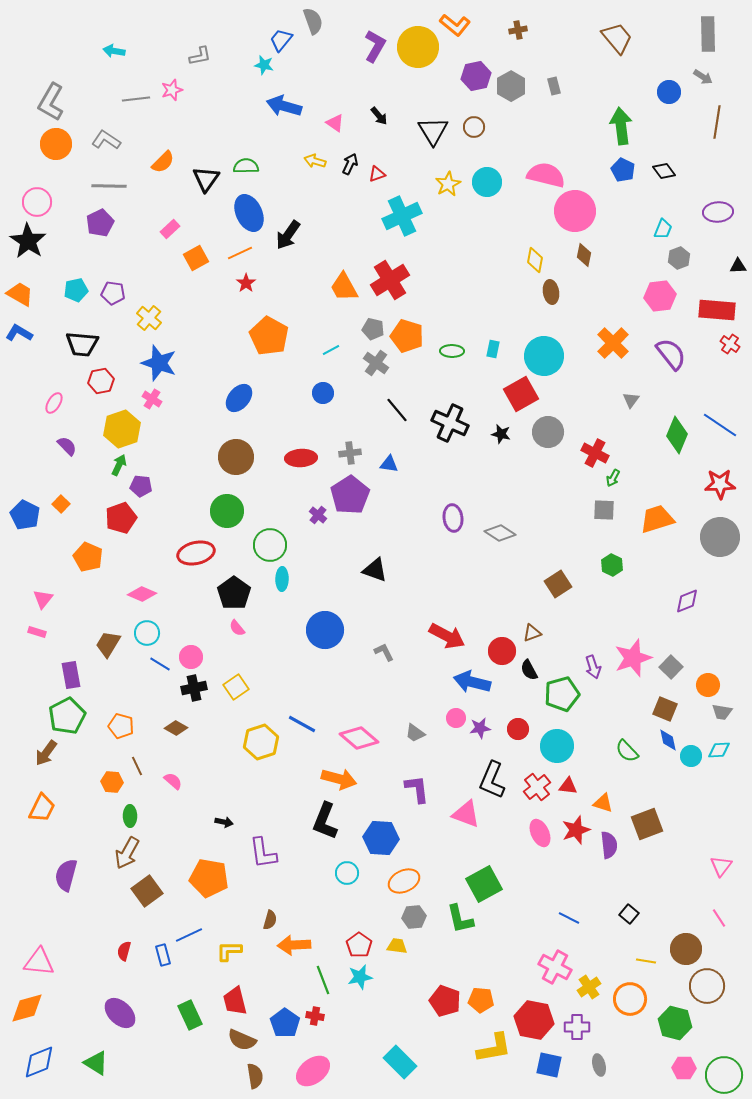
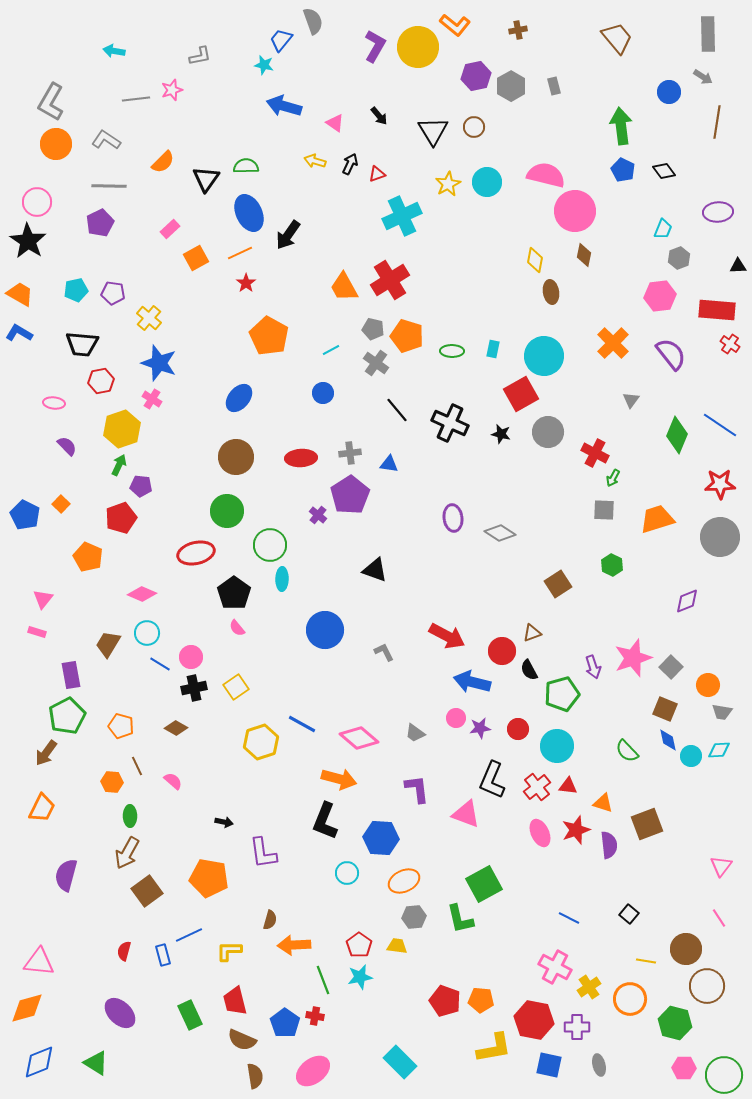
pink ellipse at (54, 403): rotated 65 degrees clockwise
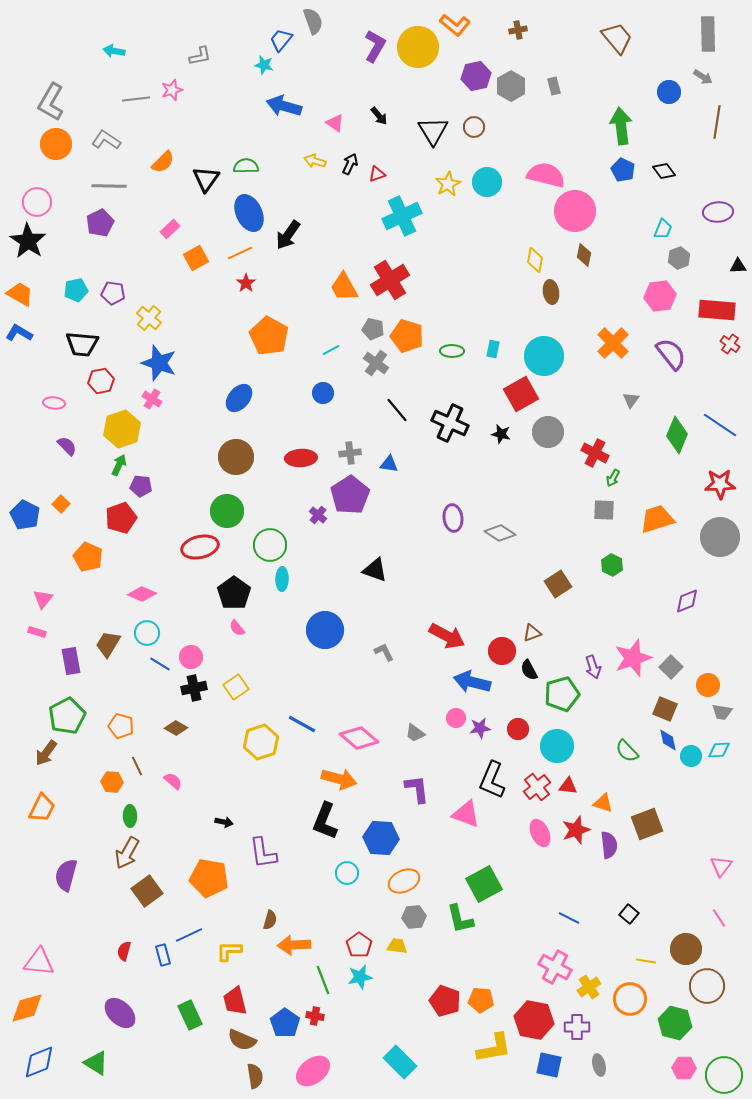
red ellipse at (196, 553): moved 4 px right, 6 px up
purple rectangle at (71, 675): moved 14 px up
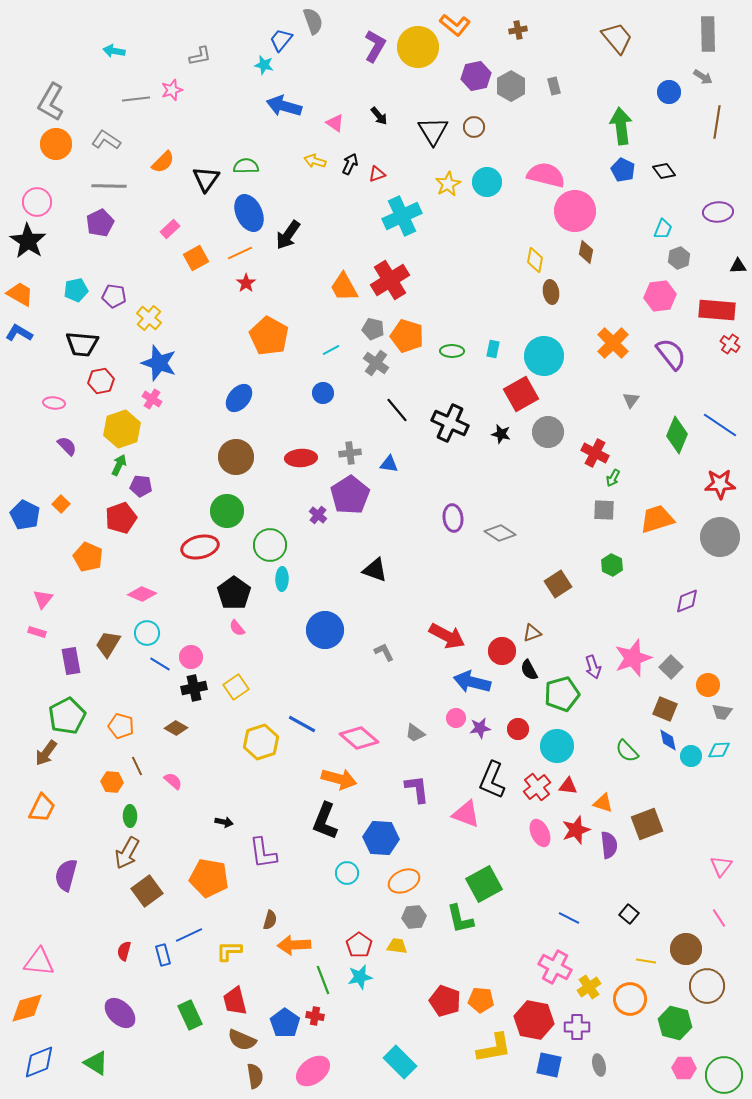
brown diamond at (584, 255): moved 2 px right, 3 px up
purple pentagon at (113, 293): moved 1 px right, 3 px down
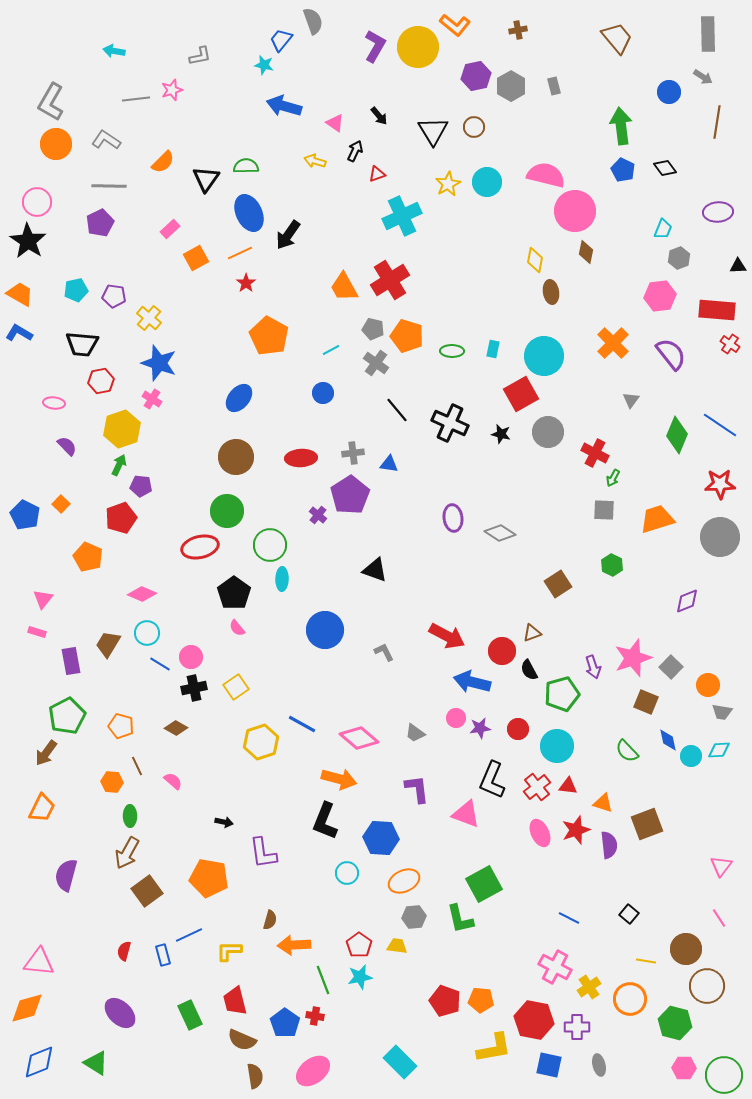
black arrow at (350, 164): moved 5 px right, 13 px up
black diamond at (664, 171): moved 1 px right, 3 px up
gray cross at (350, 453): moved 3 px right
brown square at (665, 709): moved 19 px left, 7 px up
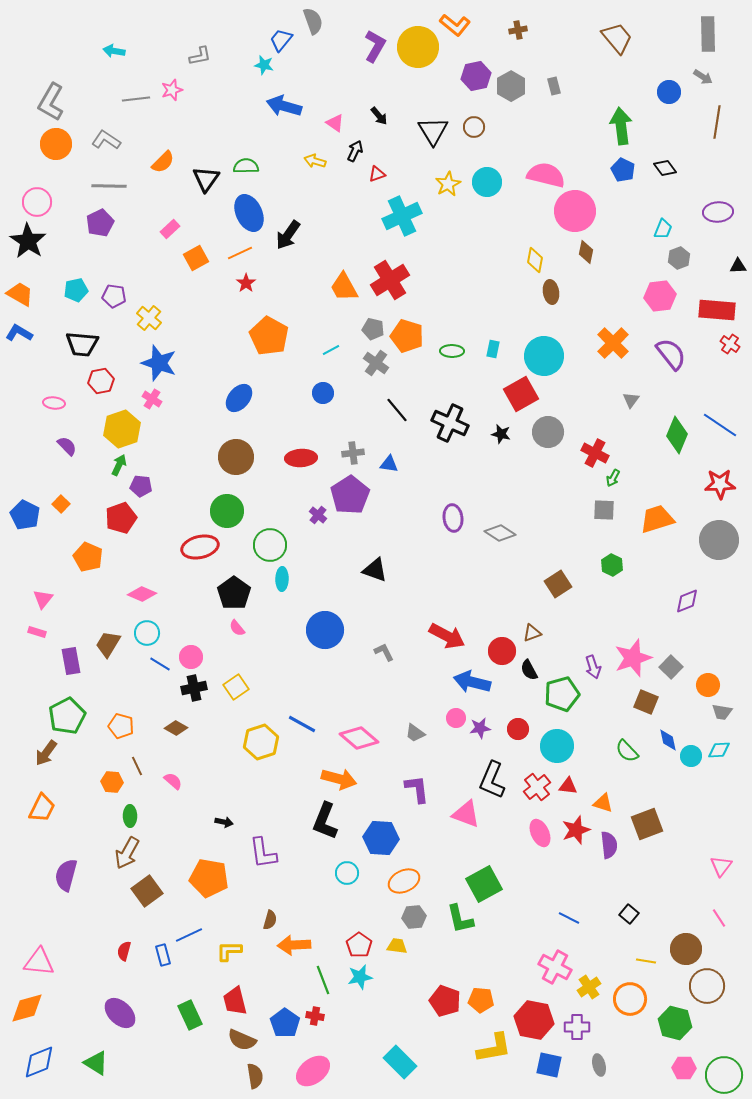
gray circle at (720, 537): moved 1 px left, 3 px down
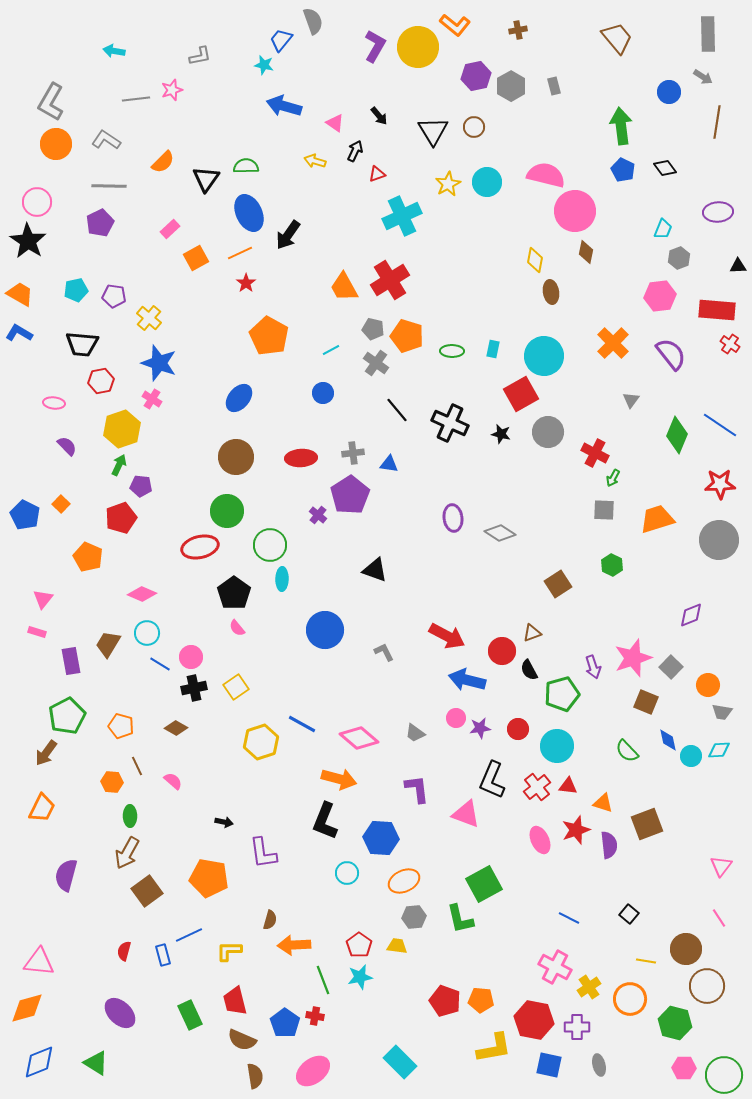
purple diamond at (687, 601): moved 4 px right, 14 px down
blue arrow at (472, 682): moved 5 px left, 2 px up
pink ellipse at (540, 833): moved 7 px down
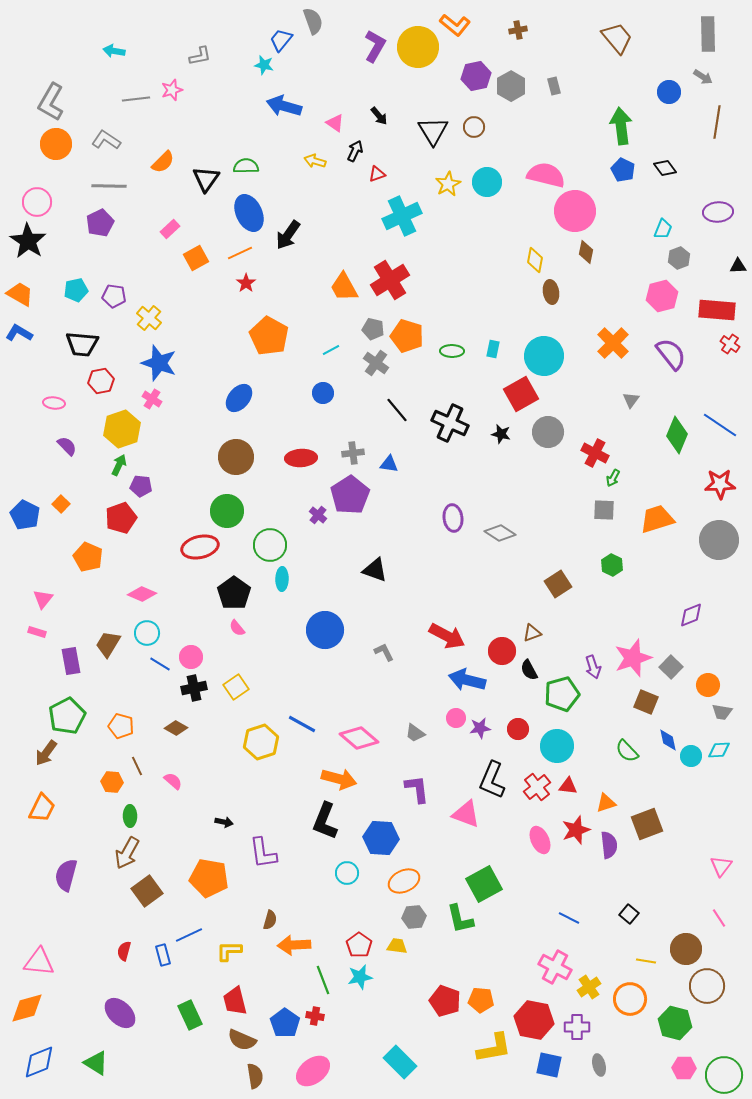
pink hexagon at (660, 296): moved 2 px right; rotated 8 degrees counterclockwise
orange triangle at (603, 803): moved 3 px right; rotated 35 degrees counterclockwise
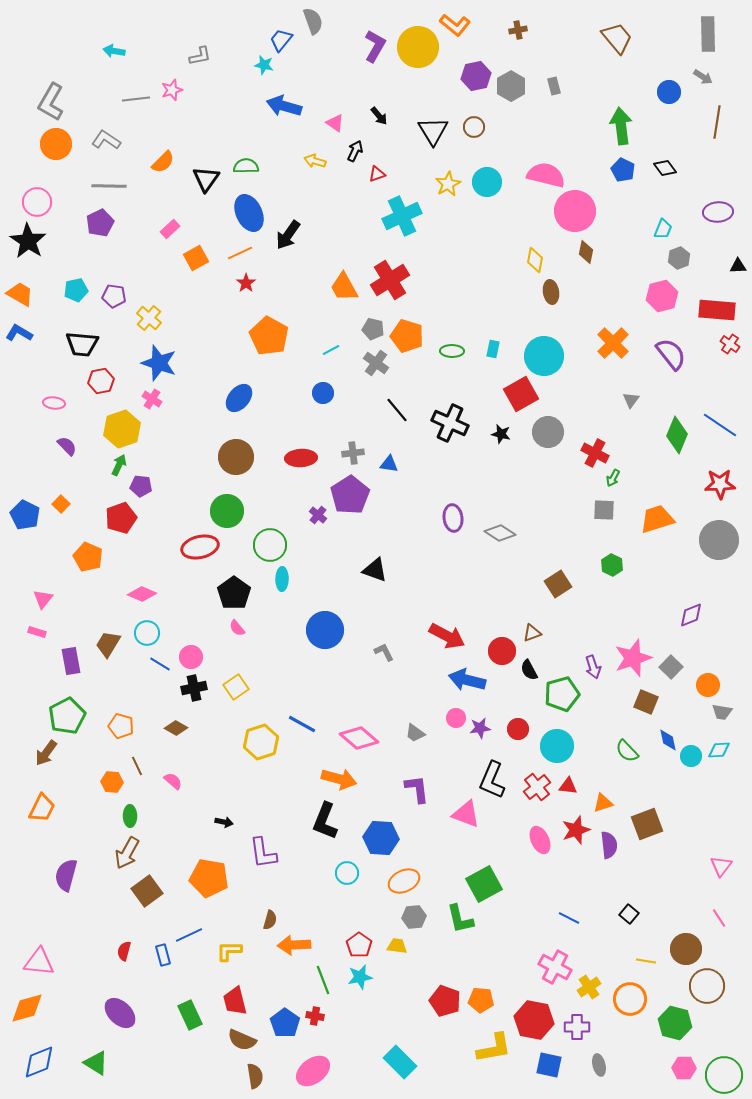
orange triangle at (606, 803): moved 3 px left
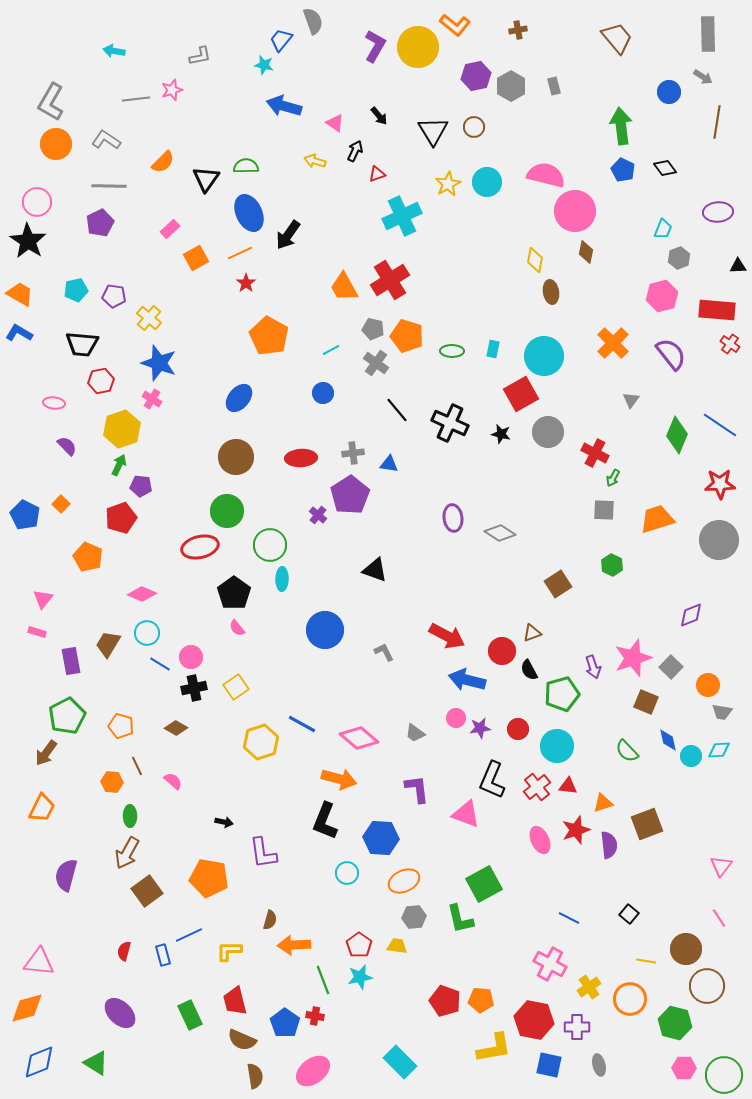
pink cross at (555, 967): moved 5 px left, 3 px up
